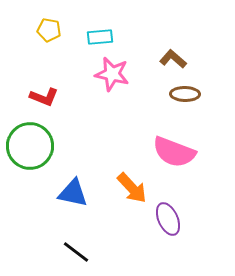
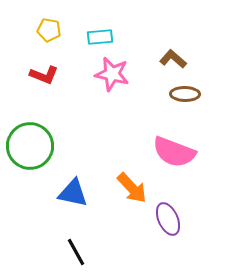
red L-shape: moved 22 px up
black line: rotated 24 degrees clockwise
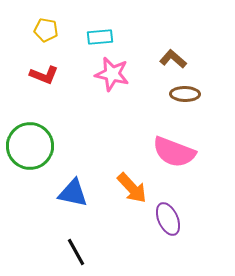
yellow pentagon: moved 3 px left
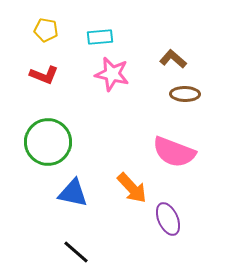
green circle: moved 18 px right, 4 px up
black line: rotated 20 degrees counterclockwise
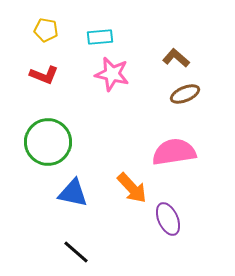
brown L-shape: moved 3 px right, 1 px up
brown ellipse: rotated 24 degrees counterclockwise
pink semicircle: rotated 150 degrees clockwise
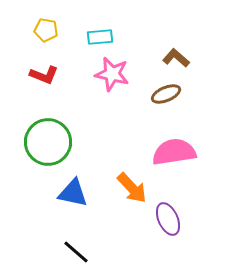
brown ellipse: moved 19 px left
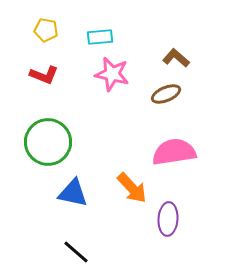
purple ellipse: rotated 28 degrees clockwise
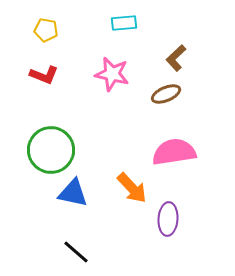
cyan rectangle: moved 24 px right, 14 px up
brown L-shape: rotated 84 degrees counterclockwise
green circle: moved 3 px right, 8 px down
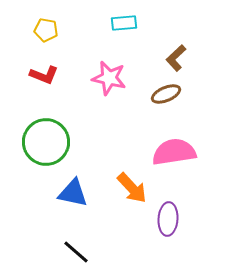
pink star: moved 3 px left, 4 px down
green circle: moved 5 px left, 8 px up
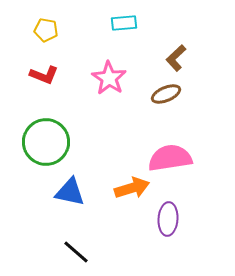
pink star: rotated 20 degrees clockwise
pink semicircle: moved 4 px left, 6 px down
orange arrow: rotated 64 degrees counterclockwise
blue triangle: moved 3 px left, 1 px up
